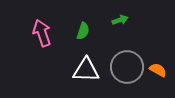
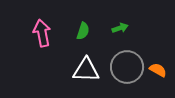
green arrow: moved 8 px down
pink arrow: rotated 8 degrees clockwise
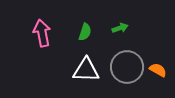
green semicircle: moved 2 px right, 1 px down
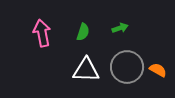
green semicircle: moved 2 px left
